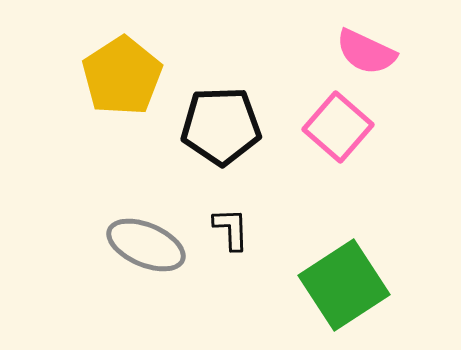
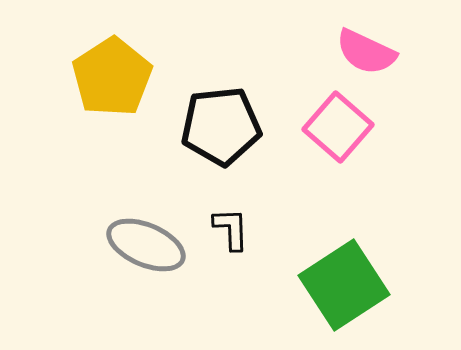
yellow pentagon: moved 10 px left, 1 px down
black pentagon: rotated 4 degrees counterclockwise
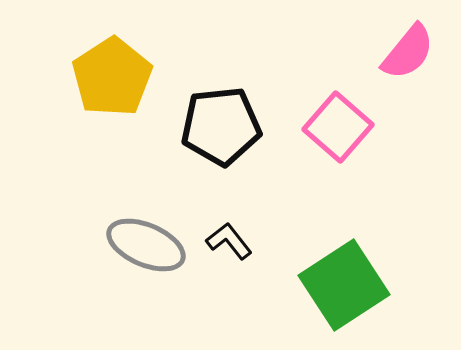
pink semicircle: moved 42 px right; rotated 76 degrees counterclockwise
black L-shape: moved 2 px left, 12 px down; rotated 36 degrees counterclockwise
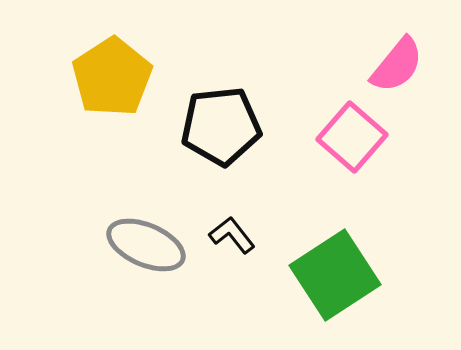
pink semicircle: moved 11 px left, 13 px down
pink square: moved 14 px right, 10 px down
black L-shape: moved 3 px right, 6 px up
green square: moved 9 px left, 10 px up
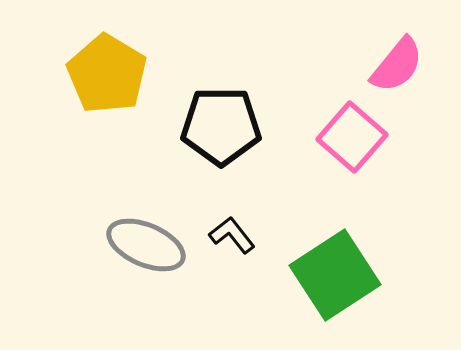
yellow pentagon: moved 5 px left, 3 px up; rotated 8 degrees counterclockwise
black pentagon: rotated 6 degrees clockwise
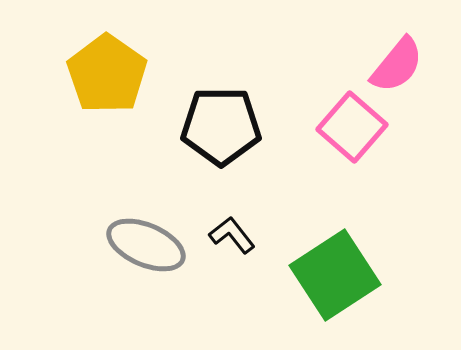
yellow pentagon: rotated 4 degrees clockwise
pink square: moved 10 px up
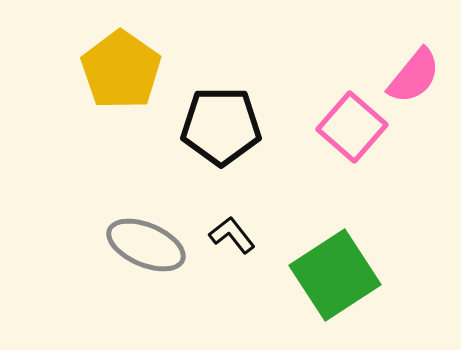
pink semicircle: moved 17 px right, 11 px down
yellow pentagon: moved 14 px right, 4 px up
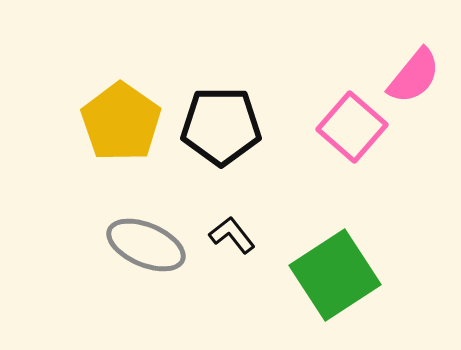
yellow pentagon: moved 52 px down
